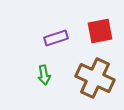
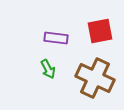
purple rectangle: rotated 25 degrees clockwise
green arrow: moved 4 px right, 6 px up; rotated 18 degrees counterclockwise
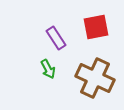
red square: moved 4 px left, 4 px up
purple rectangle: rotated 50 degrees clockwise
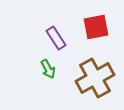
brown cross: rotated 36 degrees clockwise
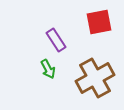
red square: moved 3 px right, 5 px up
purple rectangle: moved 2 px down
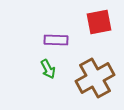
purple rectangle: rotated 55 degrees counterclockwise
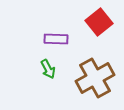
red square: rotated 28 degrees counterclockwise
purple rectangle: moved 1 px up
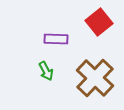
green arrow: moved 2 px left, 2 px down
brown cross: rotated 18 degrees counterclockwise
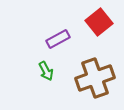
purple rectangle: moved 2 px right; rotated 30 degrees counterclockwise
brown cross: rotated 27 degrees clockwise
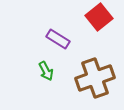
red square: moved 5 px up
purple rectangle: rotated 60 degrees clockwise
